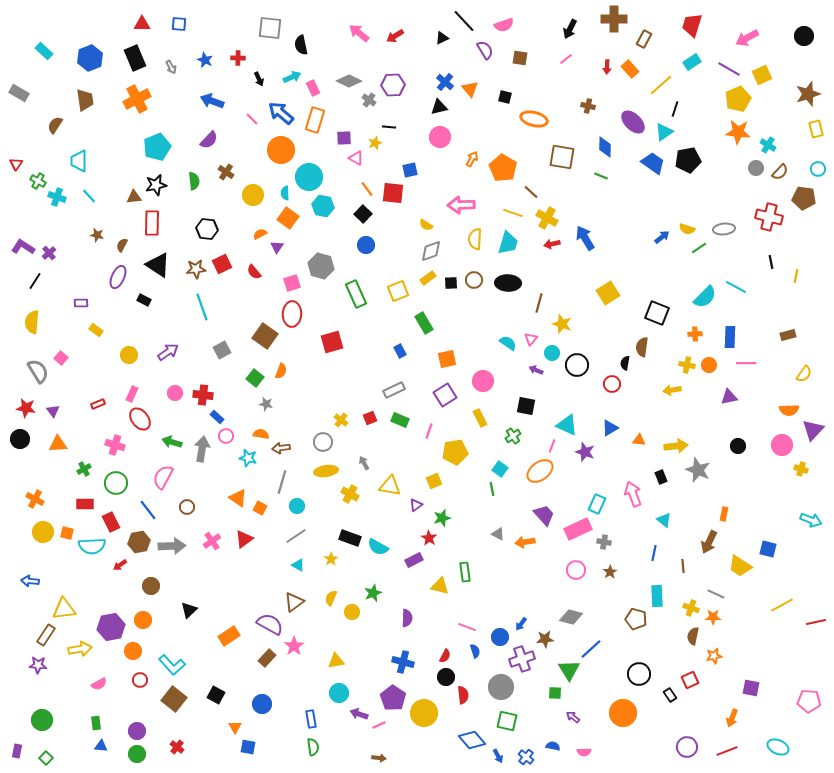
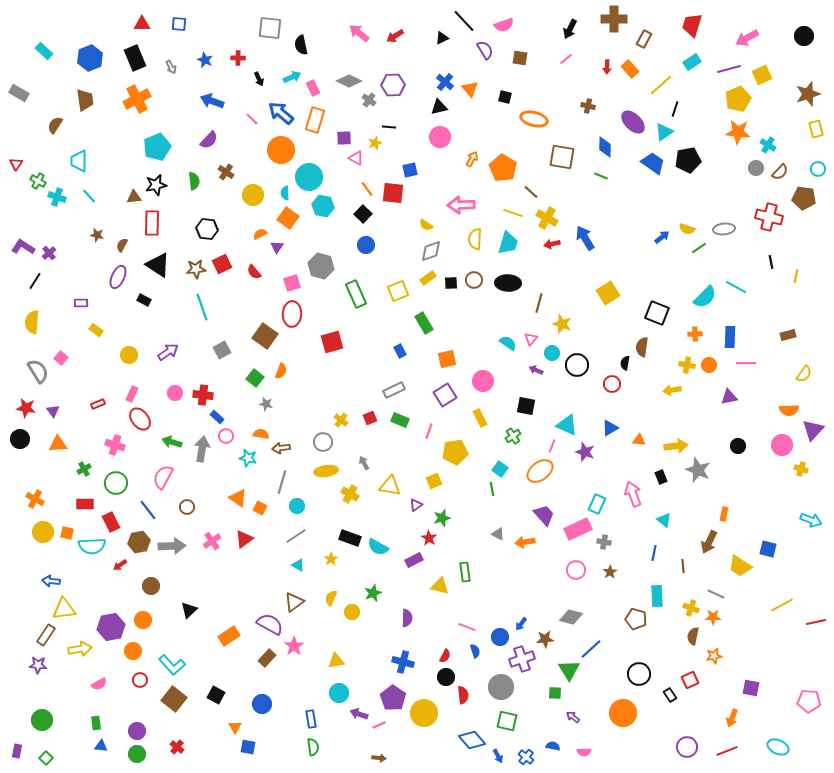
purple line at (729, 69): rotated 45 degrees counterclockwise
blue arrow at (30, 581): moved 21 px right
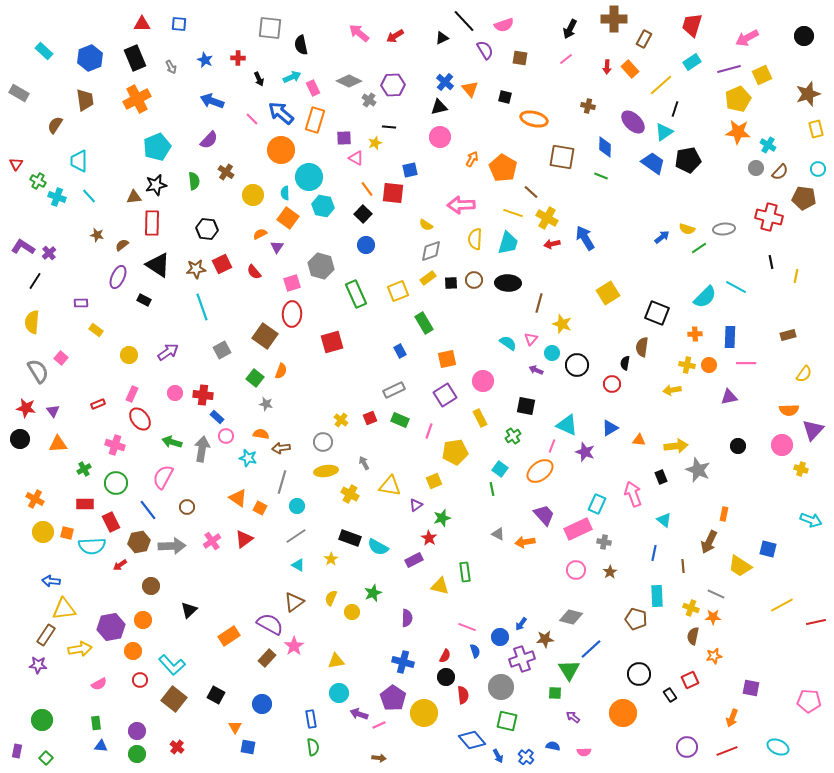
brown semicircle at (122, 245): rotated 24 degrees clockwise
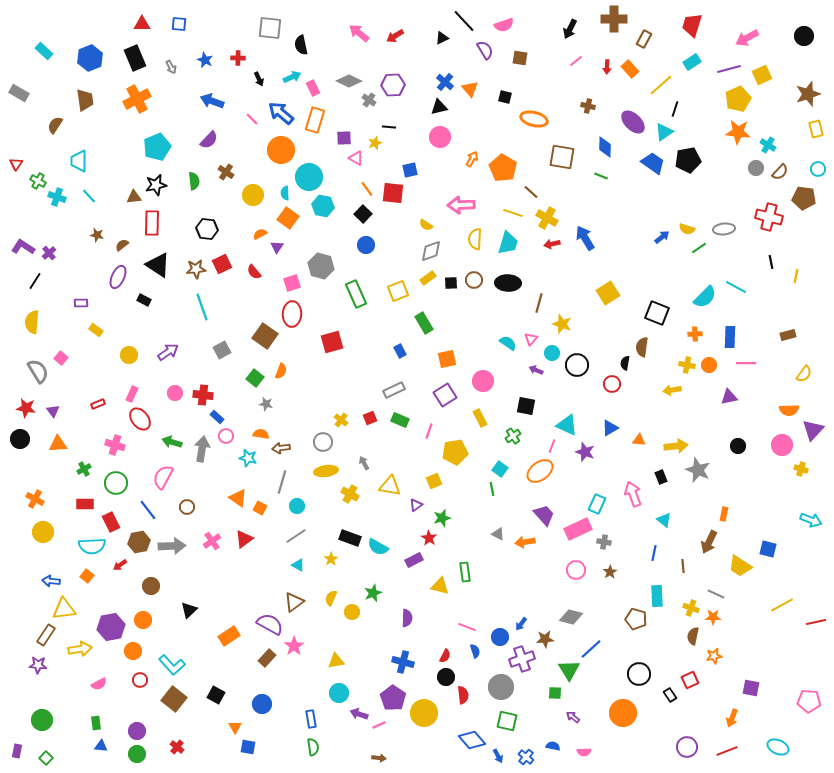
pink line at (566, 59): moved 10 px right, 2 px down
orange square at (67, 533): moved 20 px right, 43 px down; rotated 24 degrees clockwise
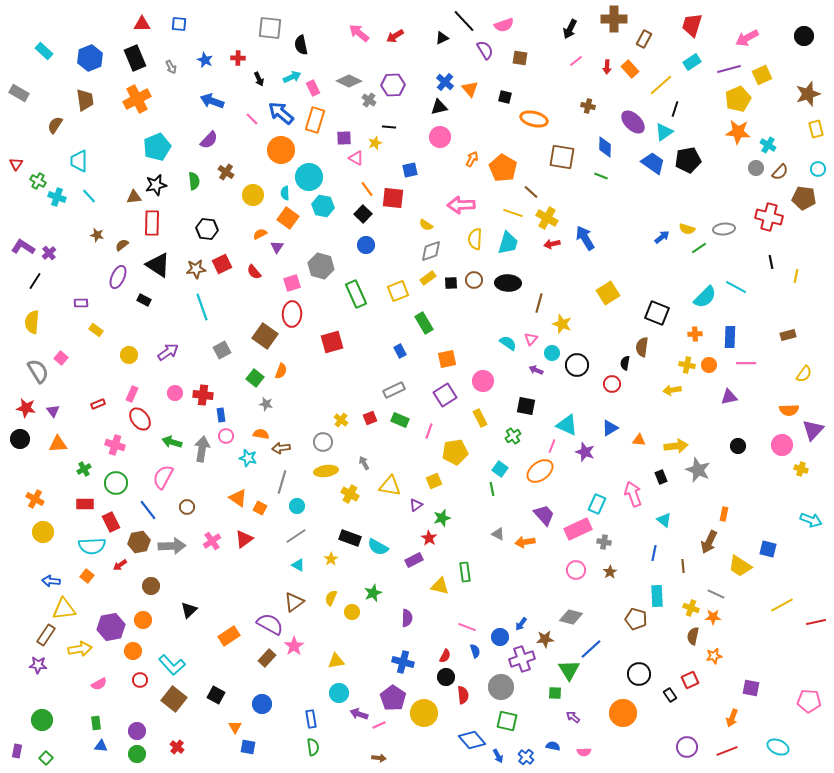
red square at (393, 193): moved 5 px down
blue rectangle at (217, 417): moved 4 px right, 2 px up; rotated 40 degrees clockwise
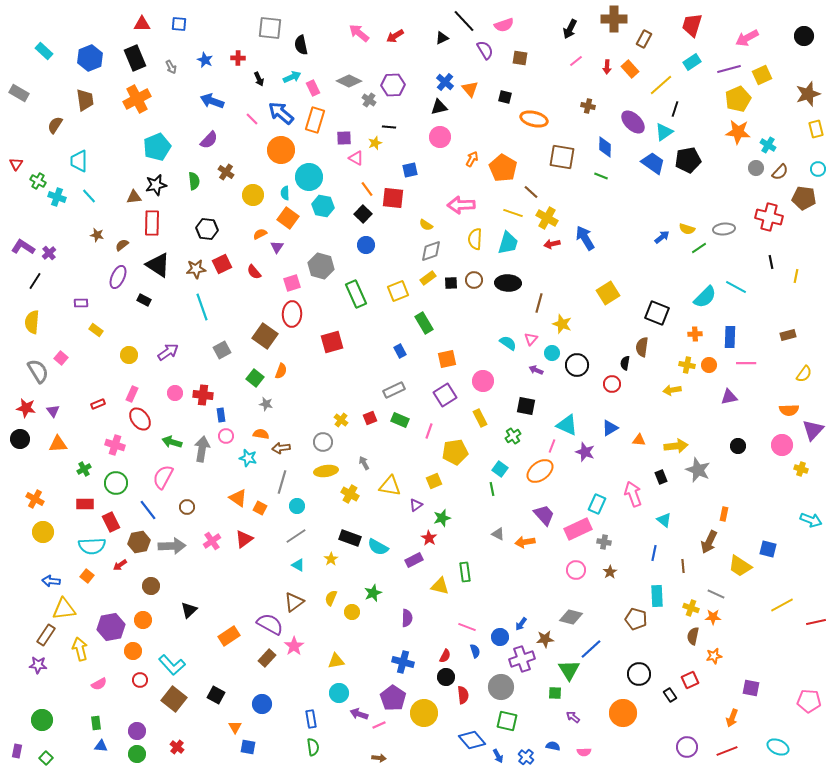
yellow arrow at (80, 649): rotated 95 degrees counterclockwise
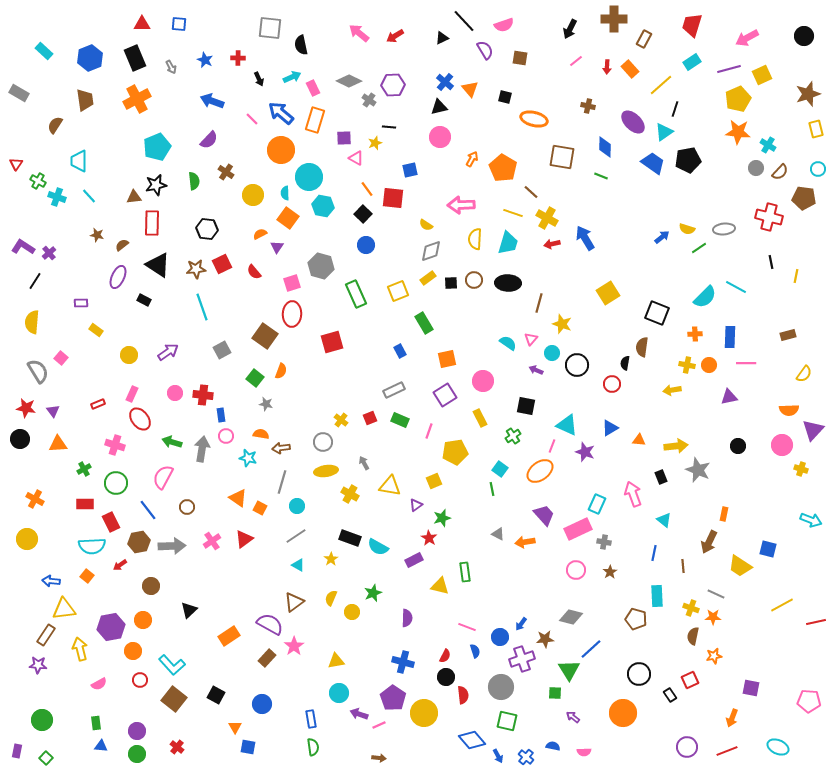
yellow circle at (43, 532): moved 16 px left, 7 px down
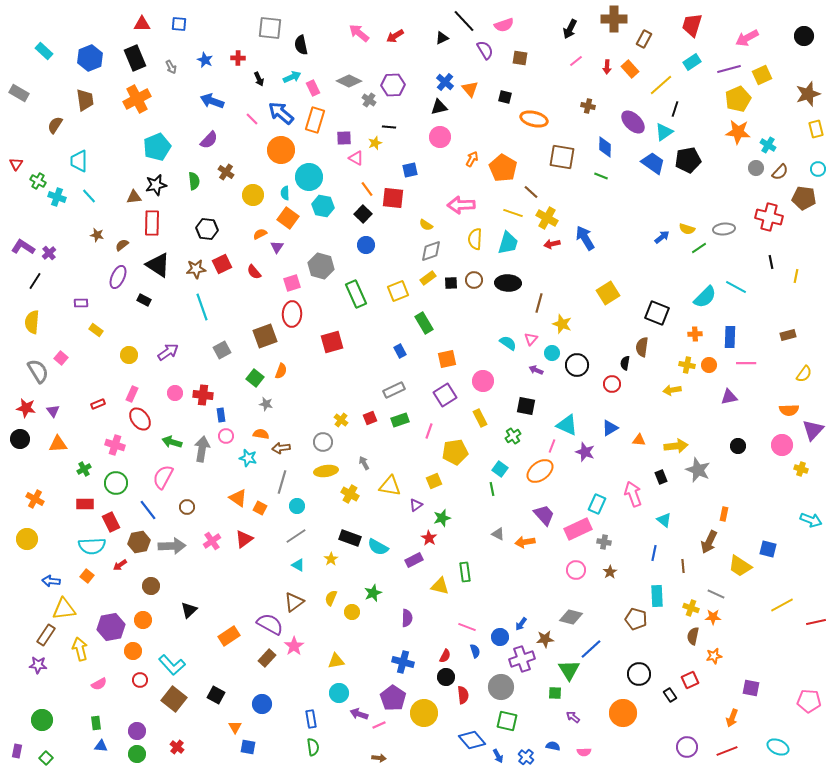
brown square at (265, 336): rotated 35 degrees clockwise
green rectangle at (400, 420): rotated 42 degrees counterclockwise
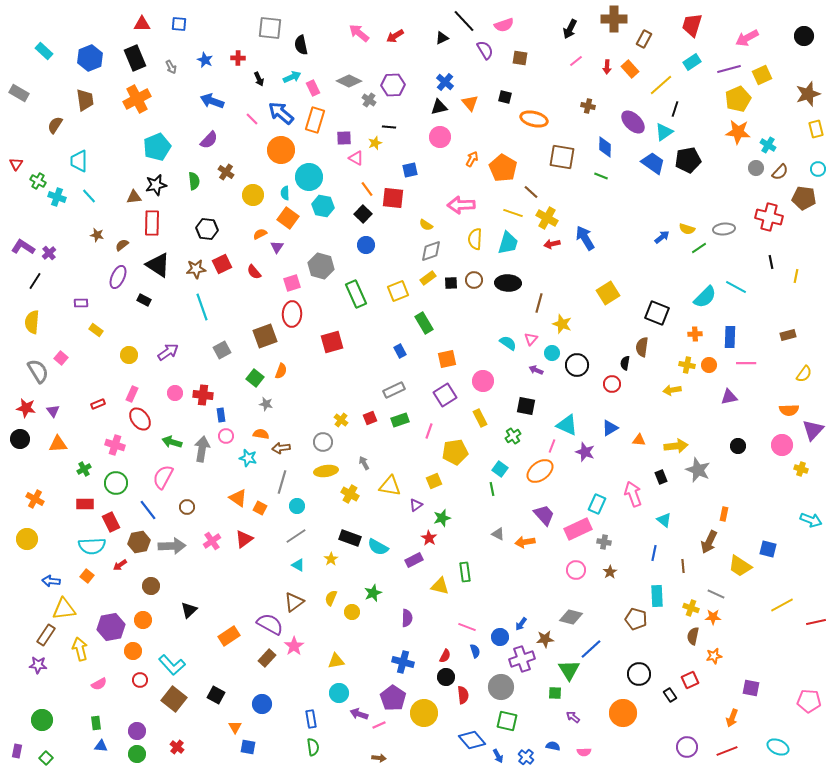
orange triangle at (470, 89): moved 14 px down
